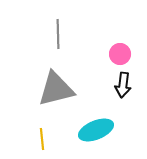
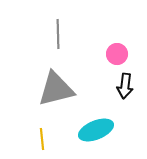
pink circle: moved 3 px left
black arrow: moved 2 px right, 1 px down
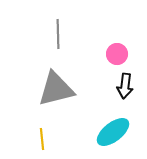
cyan ellipse: moved 17 px right, 2 px down; rotated 16 degrees counterclockwise
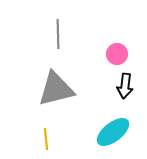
yellow line: moved 4 px right
